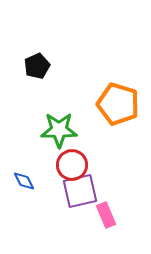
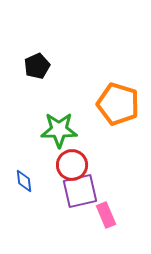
blue diamond: rotated 20 degrees clockwise
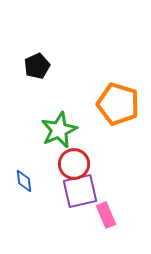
green star: rotated 24 degrees counterclockwise
red circle: moved 2 px right, 1 px up
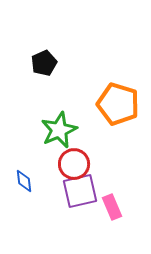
black pentagon: moved 7 px right, 3 px up
pink rectangle: moved 6 px right, 8 px up
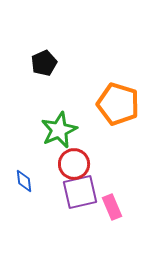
purple square: moved 1 px down
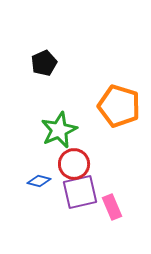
orange pentagon: moved 1 px right, 2 px down
blue diamond: moved 15 px right; rotated 70 degrees counterclockwise
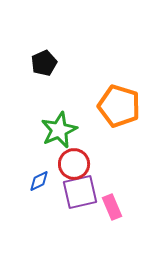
blue diamond: rotated 40 degrees counterclockwise
